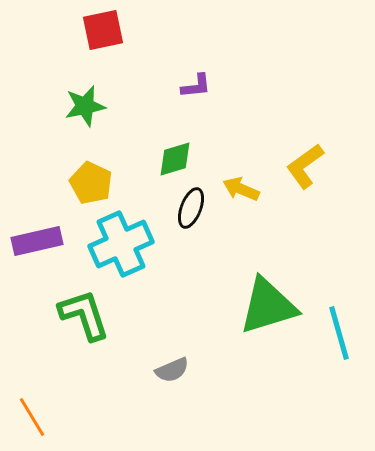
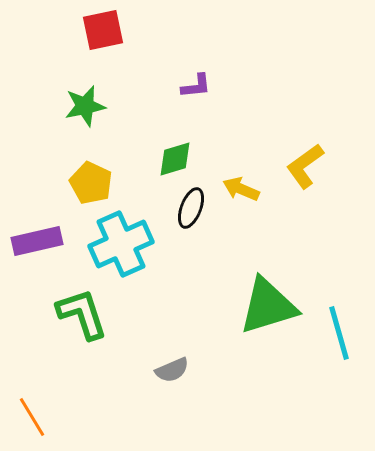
green L-shape: moved 2 px left, 1 px up
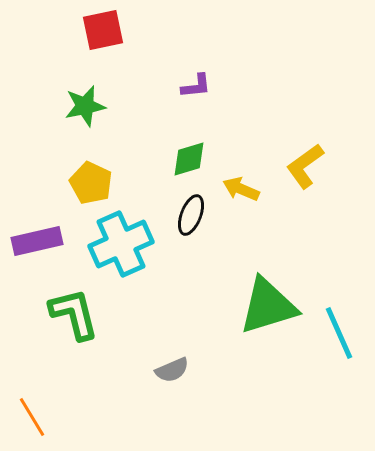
green diamond: moved 14 px right
black ellipse: moved 7 px down
green L-shape: moved 8 px left; rotated 4 degrees clockwise
cyan line: rotated 8 degrees counterclockwise
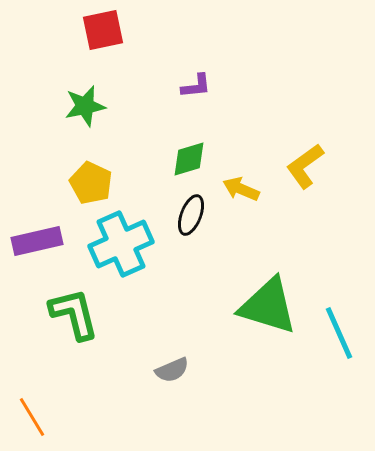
green triangle: rotated 34 degrees clockwise
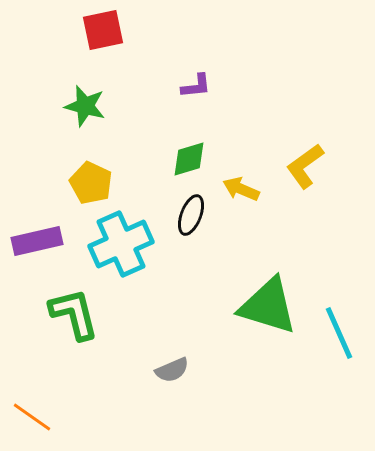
green star: rotated 27 degrees clockwise
orange line: rotated 24 degrees counterclockwise
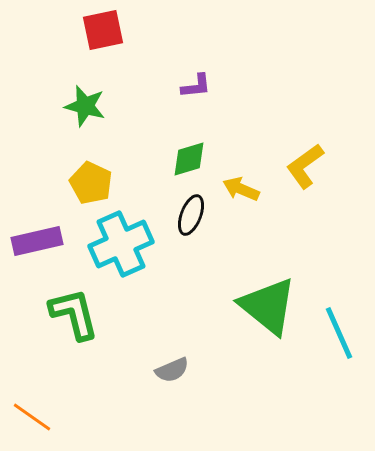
green triangle: rotated 22 degrees clockwise
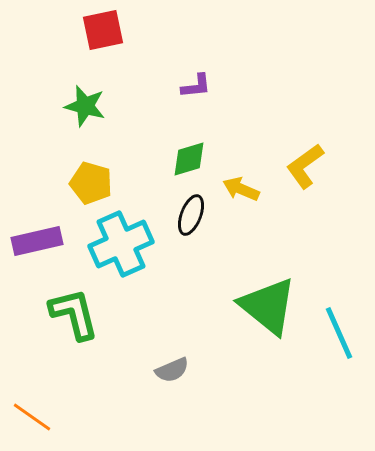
yellow pentagon: rotated 9 degrees counterclockwise
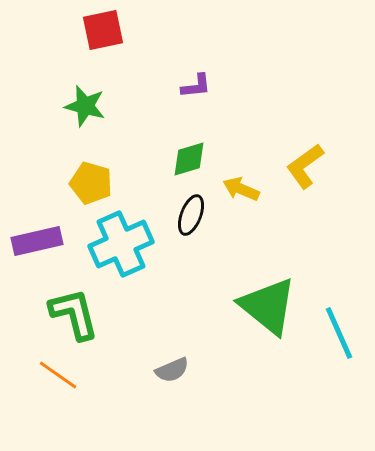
orange line: moved 26 px right, 42 px up
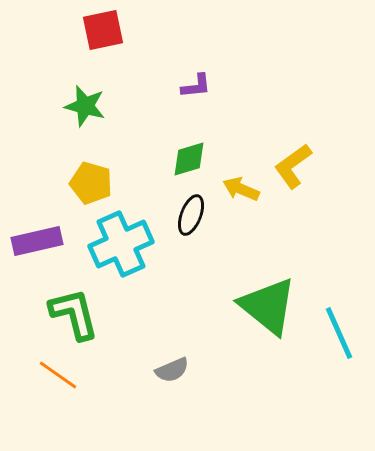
yellow L-shape: moved 12 px left
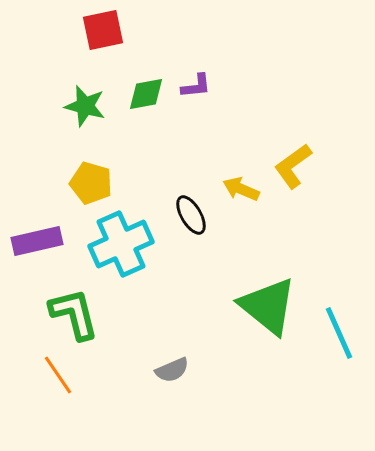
green diamond: moved 43 px left, 65 px up; rotated 6 degrees clockwise
black ellipse: rotated 51 degrees counterclockwise
orange line: rotated 21 degrees clockwise
